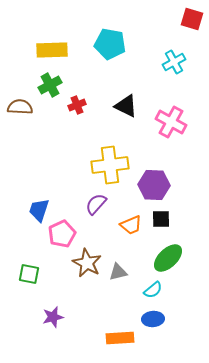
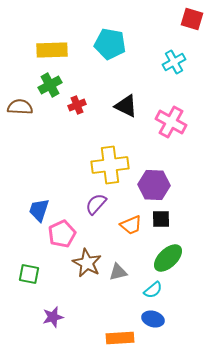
blue ellipse: rotated 20 degrees clockwise
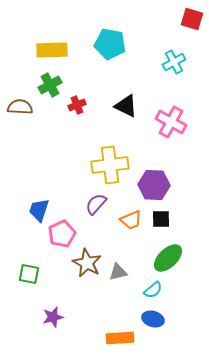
orange trapezoid: moved 5 px up
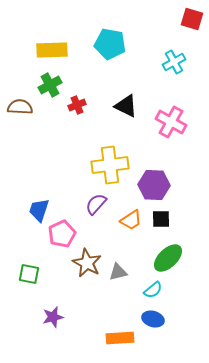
orange trapezoid: rotated 10 degrees counterclockwise
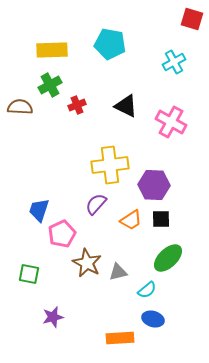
cyan semicircle: moved 6 px left
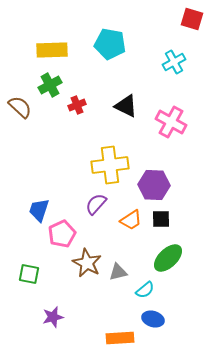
brown semicircle: rotated 40 degrees clockwise
cyan semicircle: moved 2 px left
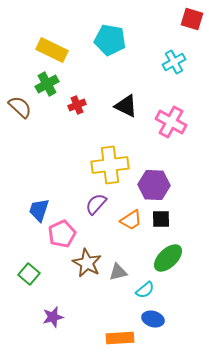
cyan pentagon: moved 4 px up
yellow rectangle: rotated 28 degrees clockwise
green cross: moved 3 px left, 1 px up
green square: rotated 30 degrees clockwise
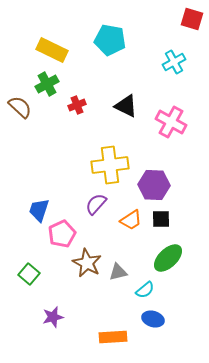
orange rectangle: moved 7 px left, 1 px up
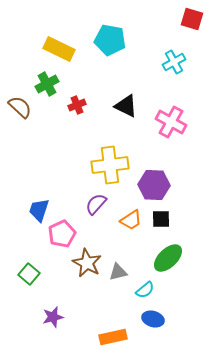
yellow rectangle: moved 7 px right, 1 px up
orange rectangle: rotated 8 degrees counterclockwise
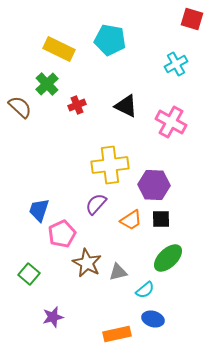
cyan cross: moved 2 px right, 2 px down
green cross: rotated 15 degrees counterclockwise
orange rectangle: moved 4 px right, 3 px up
